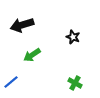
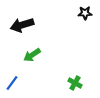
black star: moved 12 px right, 24 px up; rotated 24 degrees counterclockwise
blue line: moved 1 px right, 1 px down; rotated 14 degrees counterclockwise
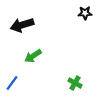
green arrow: moved 1 px right, 1 px down
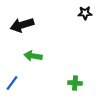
green arrow: rotated 42 degrees clockwise
green cross: rotated 24 degrees counterclockwise
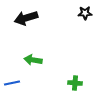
black arrow: moved 4 px right, 7 px up
green arrow: moved 4 px down
blue line: rotated 42 degrees clockwise
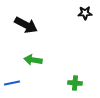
black arrow: moved 7 px down; rotated 135 degrees counterclockwise
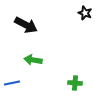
black star: rotated 24 degrees clockwise
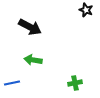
black star: moved 1 px right, 3 px up
black arrow: moved 4 px right, 2 px down
green cross: rotated 16 degrees counterclockwise
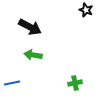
green arrow: moved 5 px up
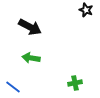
green arrow: moved 2 px left, 3 px down
blue line: moved 1 px right, 4 px down; rotated 49 degrees clockwise
